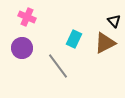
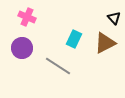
black triangle: moved 3 px up
gray line: rotated 20 degrees counterclockwise
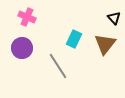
brown triangle: moved 1 px down; rotated 25 degrees counterclockwise
gray line: rotated 24 degrees clockwise
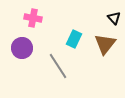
pink cross: moved 6 px right, 1 px down; rotated 12 degrees counterclockwise
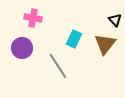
black triangle: moved 1 px right, 2 px down
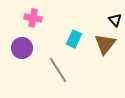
gray line: moved 4 px down
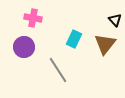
purple circle: moved 2 px right, 1 px up
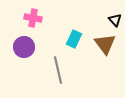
brown triangle: rotated 15 degrees counterclockwise
gray line: rotated 20 degrees clockwise
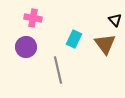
purple circle: moved 2 px right
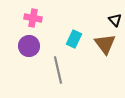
purple circle: moved 3 px right, 1 px up
